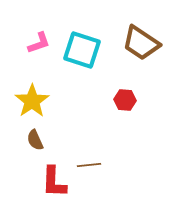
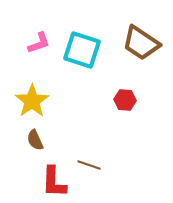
brown line: rotated 25 degrees clockwise
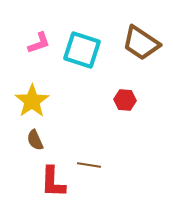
brown line: rotated 10 degrees counterclockwise
red L-shape: moved 1 px left
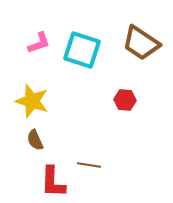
yellow star: rotated 20 degrees counterclockwise
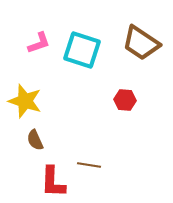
yellow star: moved 7 px left
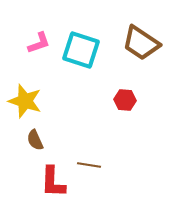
cyan square: moved 1 px left
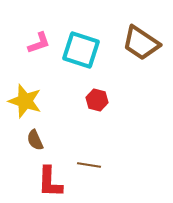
red hexagon: moved 28 px left; rotated 10 degrees clockwise
red L-shape: moved 3 px left
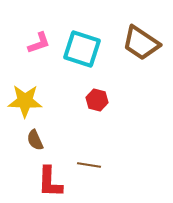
cyan square: moved 1 px right, 1 px up
yellow star: rotated 16 degrees counterclockwise
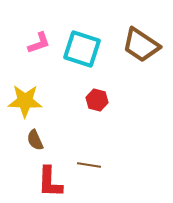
brown trapezoid: moved 2 px down
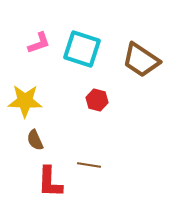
brown trapezoid: moved 15 px down
